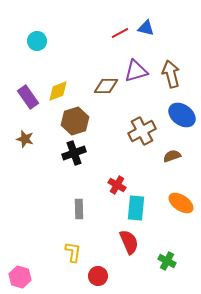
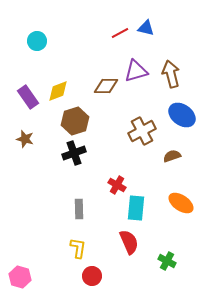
yellow L-shape: moved 5 px right, 4 px up
red circle: moved 6 px left
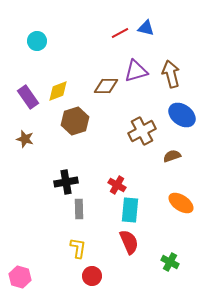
black cross: moved 8 px left, 29 px down; rotated 10 degrees clockwise
cyan rectangle: moved 6 px left, 2 px down
green cross: moved 3 px right, 1 px down
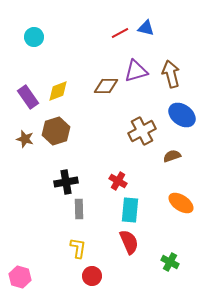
cyan circle: moved 3 px left, 4 px up
brown hexagon: moved 19 px left, 10 px down
red cross: moved 1 px right, 4 px up
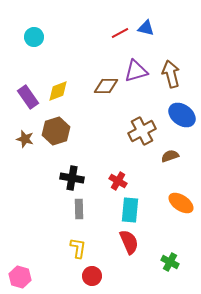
brown semicircle: moved 2 px left
black cross: moved 6 px right, 4 px up; rotated 20 degrees clockwise
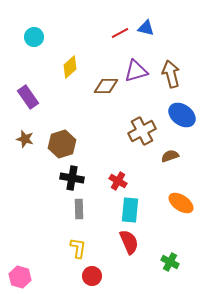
yellow diamond: moved 12 px right, 24 px up; rotated 20 degrees counterclockwise
brown hexagon: moved 6 px right, 13 px down
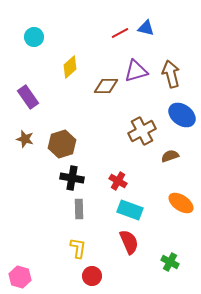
cyan rectangle: rotated 75 degrees counterclockwise
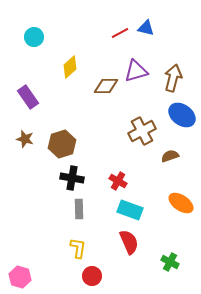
brown arrow: moved 2 px right, 4 px down; rotated 28 degrees clockwise
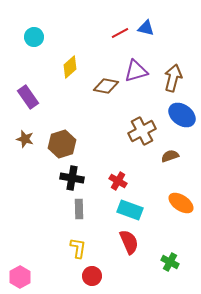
brown diamond: rotated 10 degrees clockwise
pink hexagon: rotated 15 degrees clockwise
